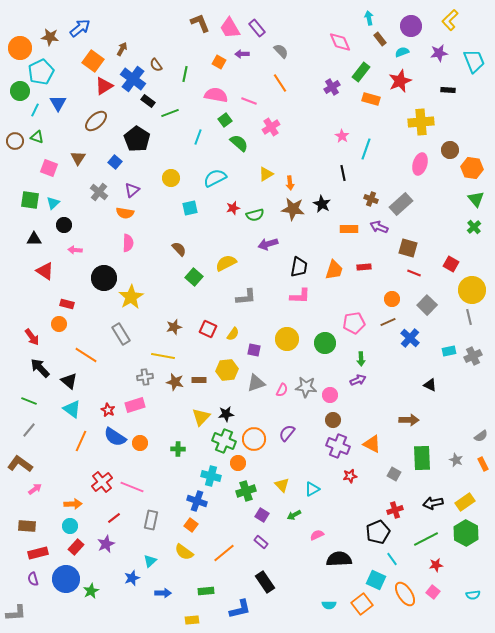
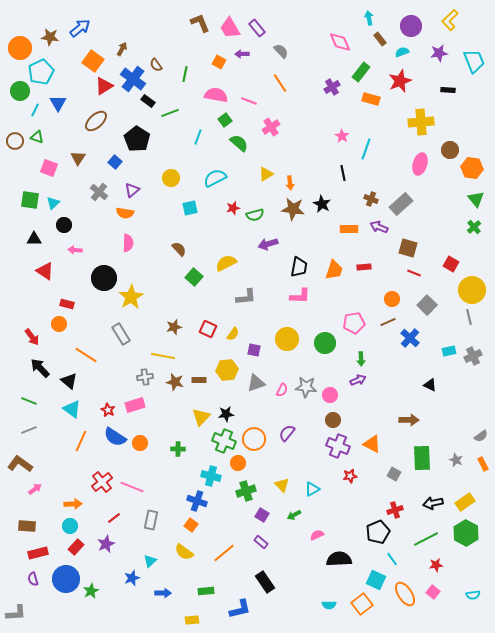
gray line at (29, 430): rotated 28 degrees clockwise
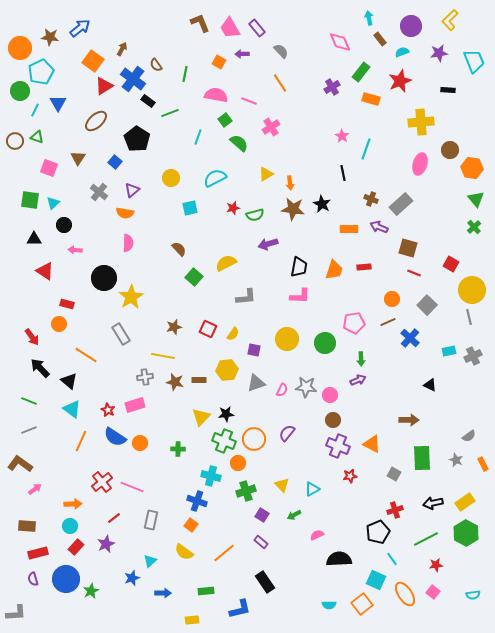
gray semicircle at (481, 436): moved 12 px left
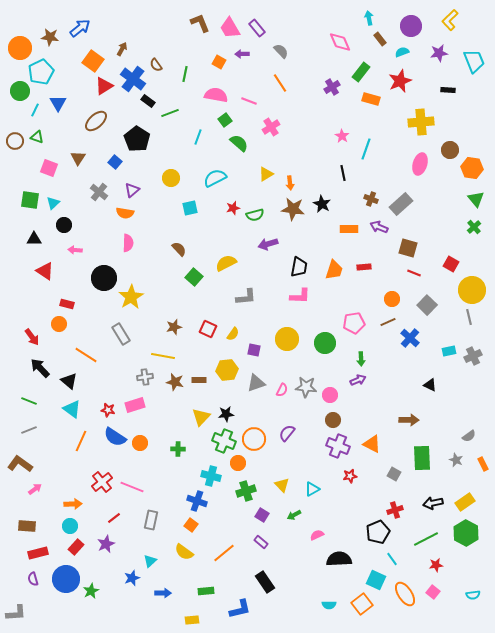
red star at (108, 410): rotated 16 degrees counterclockwise
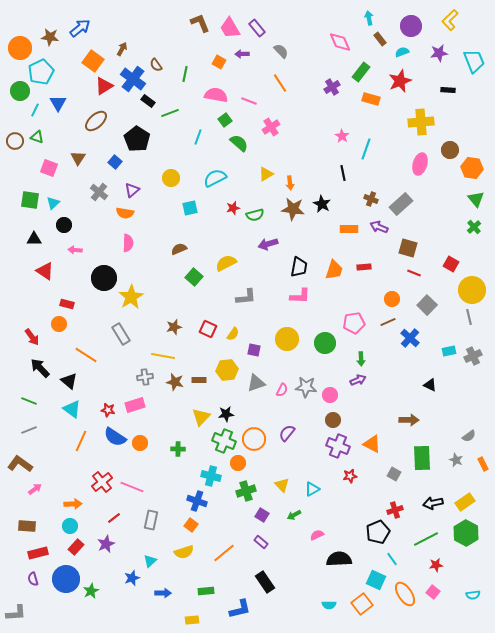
brown semicircle at (179, 249): rotated 70 degrees counterclockwise
yellow semicircle at (184, 552): rotated 54 degrees counterclockwise
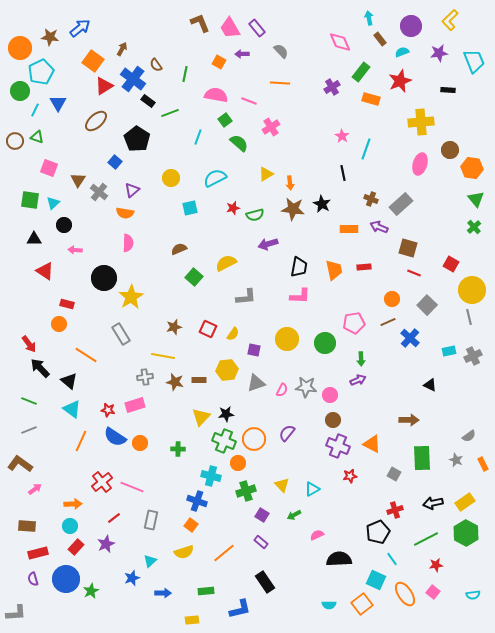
orange line at (280, 83): rotated 54 degrees counterclockwise
brown triangle at (78, 158): moved 22 px down
orange trapezoid at (334, 270): rotated 30 degrees counterclockwise
red arrow at (32, 337): moved 3 px left, 7 px down
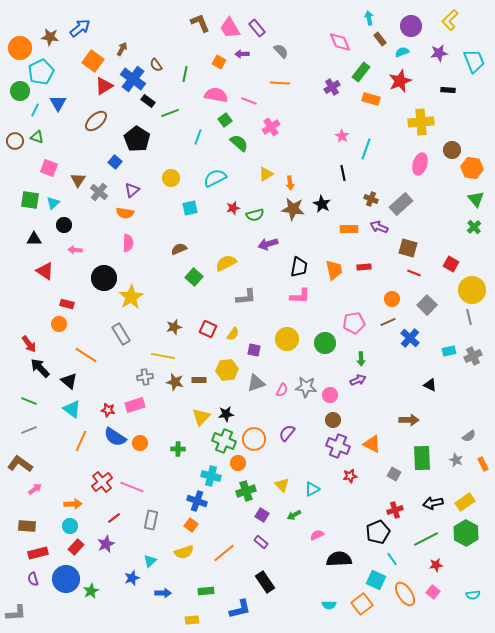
brown circle at (450, 150): moved 2 px right
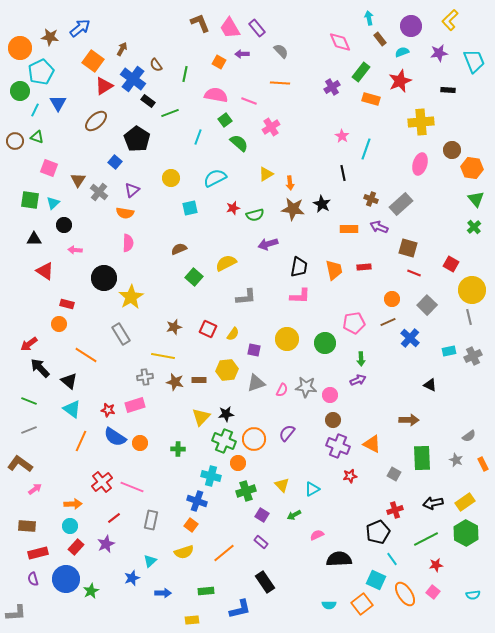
red arrow at (29, 344): rotated 90 degrees clockwise
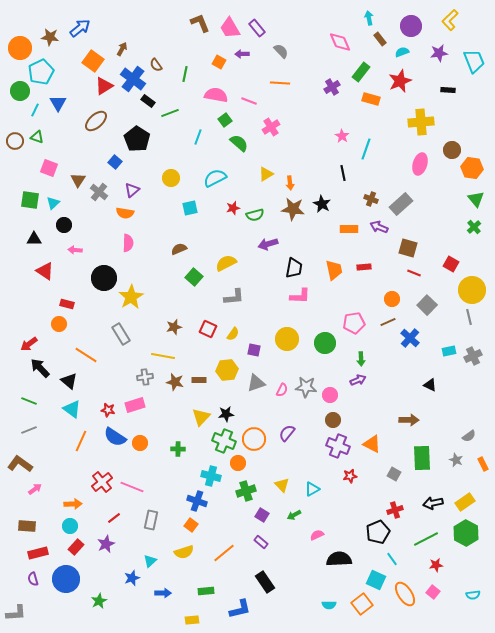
black trapezoid at (299, 267): moved 5 px left, 1 px down
gray L-shape at (246, 297): moved 12 px left
green star at (91, 591): moved 8 px right, 10 px down
